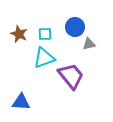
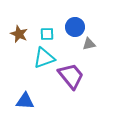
cyan square: moved 2 px right
blue triangle: moved 4 px right, 1 px up
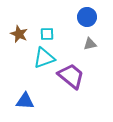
blue circle: moved 12 px right, 10 px up
gray triangle: moved 1 px right
purple trapezoid: rotated 12 degrees counterclockwise
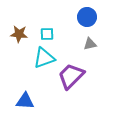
brown star: rotated 18 degrees counterclockwise
purple trapezoid: rotated 84 degrees counterclockwise
